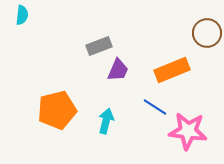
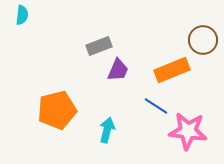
brown circle: moved 4 px left, 7 px down
blue line: moved 1 px right, 1 px up
cyan arrow: moved 1 px right, 9 px down
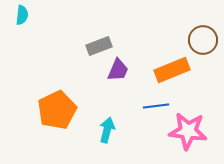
blue line: rotated 40 degrees counterclockwise
orange pentagon: rotated 12 degrees counterclockwise
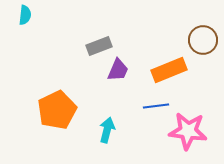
cyan semicircle: moved 3 px right
orange rectangle: moved 3 px left
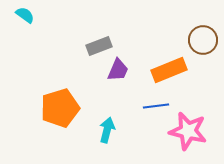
cyan semicircle: rotated 60 degrees counterclockwise
orange pentagon: moved 3 px right, 2 px up; rotated 9 degrees clockwise
pink star: rotated 6 degrees clockwise
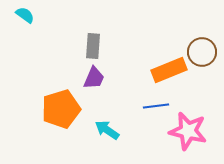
brown circle: moved 1 px left, 12 px down
gray rectangle: moved 6 px left; rotated 65 degrees counterclockwise
purple trapezoid: moved 24 px left, 8 px down
orange pentagon: moved 1 px right, 1 px down
cyan arrow: rotated 70 degrees counterclockwise
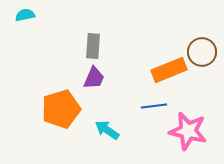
cyan semicircle: rotated 48 degrees counterclockwise
blue line: moved 2 px left
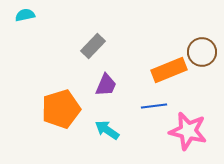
gray rectangle: rotated 40 degrees clockwise
purple trapezoid: moved 12 px right, 7 px down
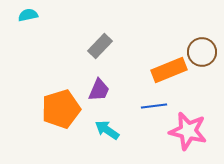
cyan semicircle: moved 3 px right
gray rectangle: moved 7 px right
purple trapezoid: moved 7 px left, 5 px down
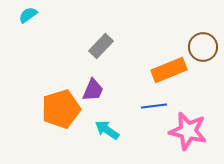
cyan semicircle: rotated 24 degrees counterclockwise
gray rectangle: moved 1 px right
brown circle: moved 1 px right, 5 px up
purple trapezoid: moved 6 px left
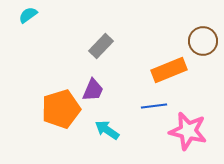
brown circle: moved 6 px up
